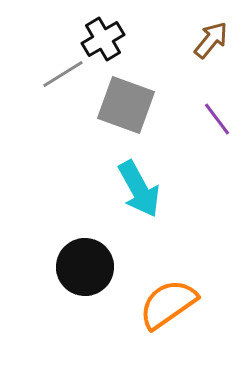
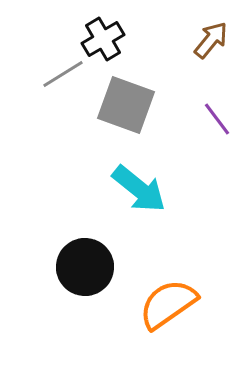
cyan arrow: rotated 22 degrees counterclockwise
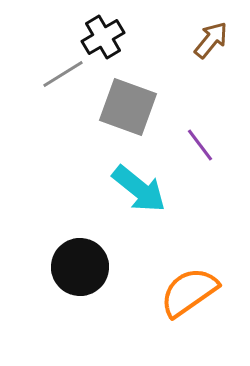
black cross: moved 2 px up
gray square: moved 2 px right, 2 px down
purple line: moved 17 px left, 26 px down
black circle: moved 5 px left
orange semicircle: moved 21 px right, 12 px up
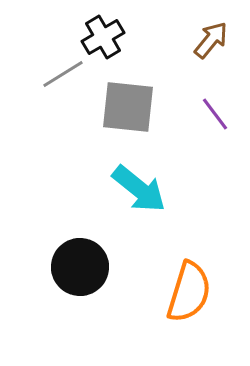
gray square: rotated 14 degrees counterclockwise
purple line: moved 15 px right, 31 px up
orange semicircle: rotated 142 degrees clockwise
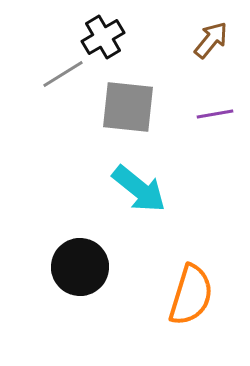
purple line: rotated 63 degrees counterclockwise
orange semicircle: moved 2 px right, 3 px down
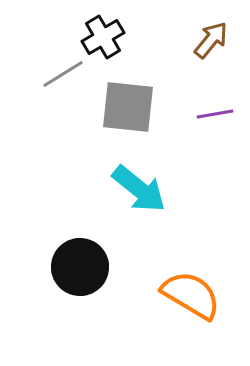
orange semicircle: rotated 76 degrees counterclockwise
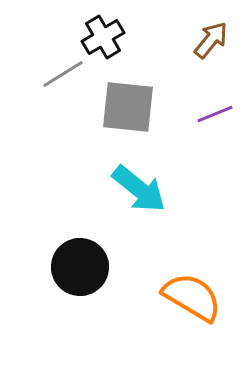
purple line: rotated 12 degrees counterclockwise
orange semicircle: moved 1 px right, 2 px down
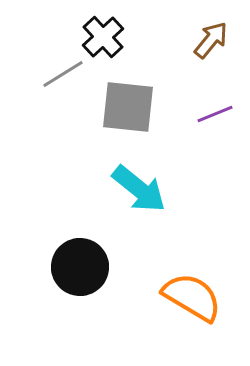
black cross: rotated 12 degrees counterclockwise
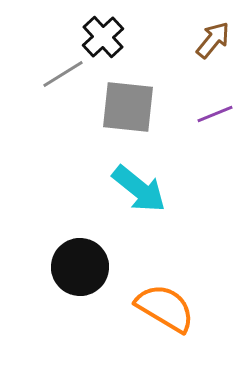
brown arrow: moved 2 px right
orange semicircle: moved 27 px left, 11 px down
